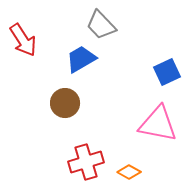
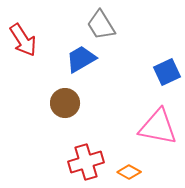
gray trapezoid: rotated 12 degrees clockwise
pink triangle: moved 3 px down
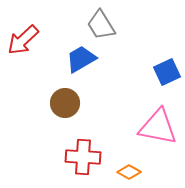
red arrow: rotated 80 degrees clockwise
red cross: moved 3 px left, 5 px up; rotated 20 degrees clockwise
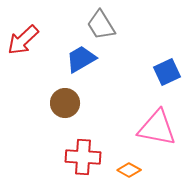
pink triangle: moved 1 px left, 1 px down
orange diamond: moved 2 px up
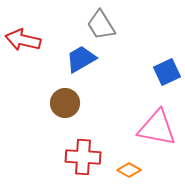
red arrow: rotated 56 degrees clockwise
